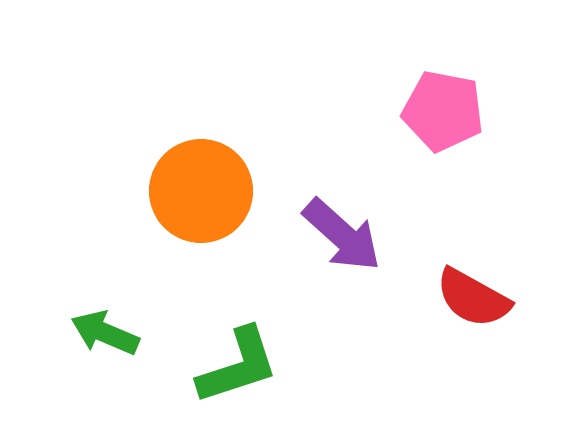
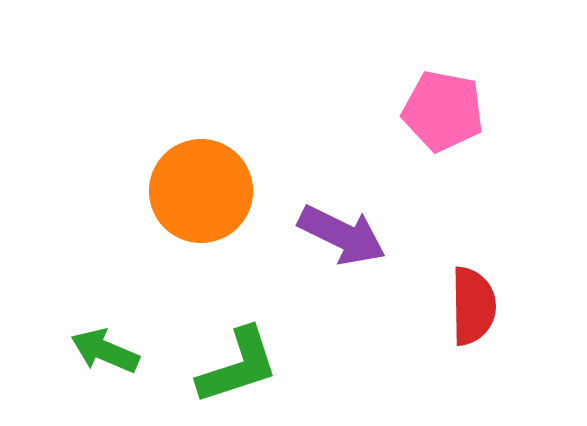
purple arrow: rotated 16 degrees counterclockwise
red semicircle: moved 8 px down; rotated 120 degrees counterclockwise
green arrow: moved 18 px down
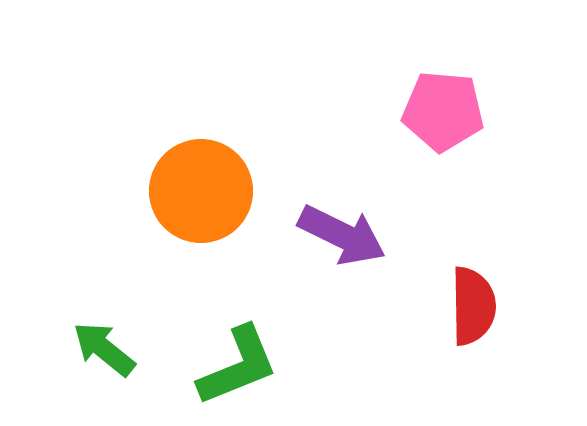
pink pentagon: rotated 6 degrees counterclockwise
green arrow: moved 1 px left, 2 px up; rotated 16 degrees clockwise
green L-shape: rotated 4 degrees counterclockwise
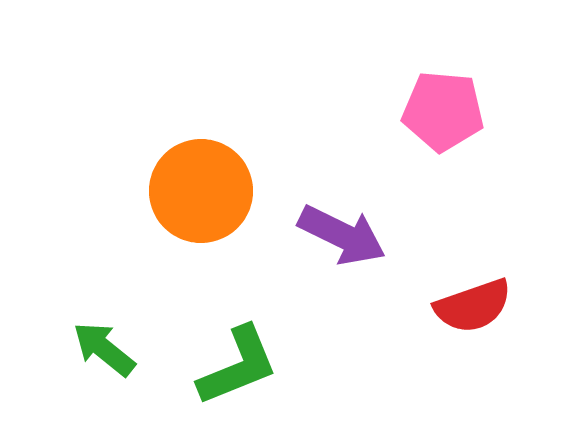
red semicircle: rotated 72 degrees clockwise
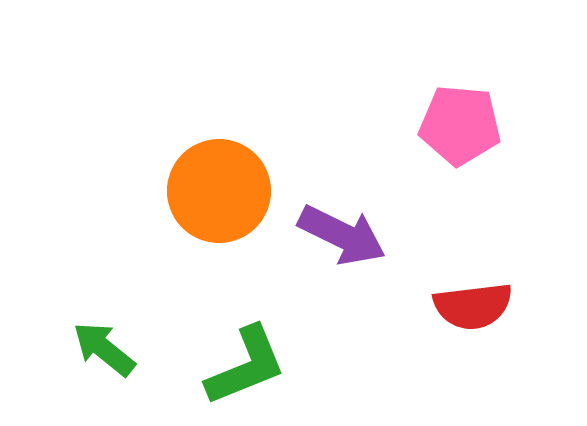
pink pentagon: moved 17 px right, 14 px down
orange circle: moved 18 px right
red semicircle: rotated 12 degrees clockwise
green L-shape: moved 8 px right
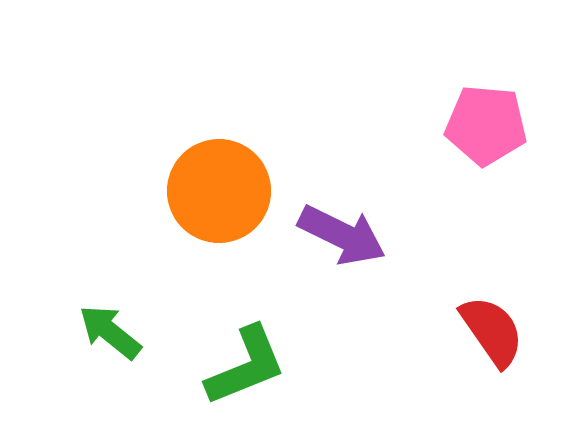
pink pentagon: moved 26 px right
red semicircle: moved 19 px right, 25 px down; rotated 118 degrees counterclockwise
green arrow: moved 6 px right, 17 px up
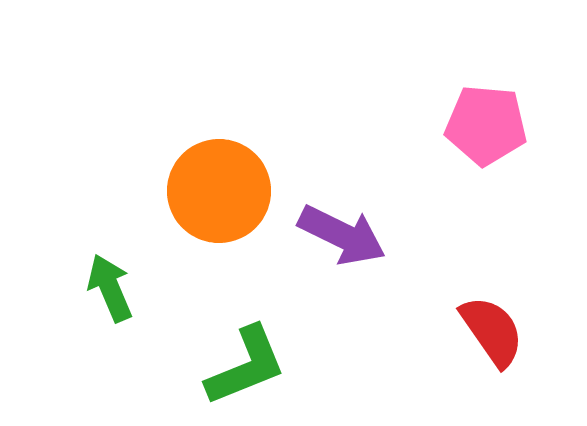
green arrow: moved 44 px up; rotated 28 degrees clockwise
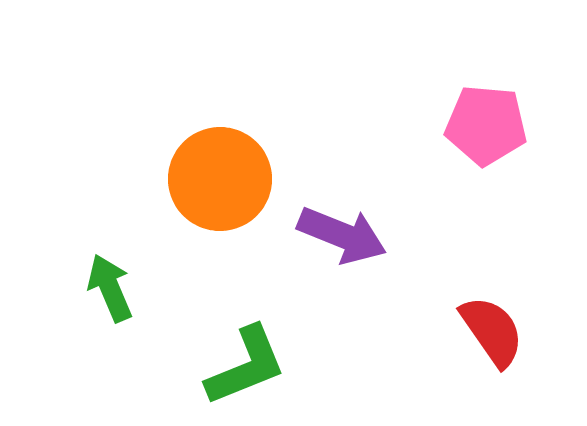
orange circle: moved 1 px right, 12 px up
purple arrow: rotated 4 degrees counterclockwise
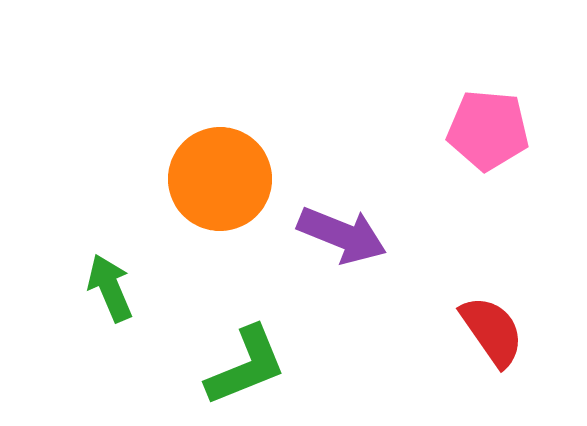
pink pentagon: moved 2 px right, 5 px down
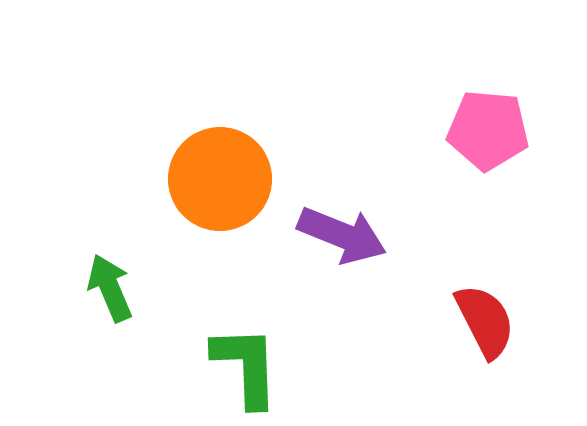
red semicircle: moved 7 px left, 10 px up; rotated 8 degrees clockwise
green L-shape: rotated 70 degrees counterclockwise
